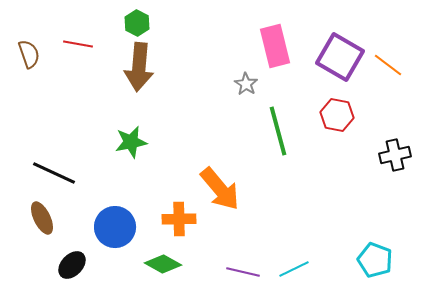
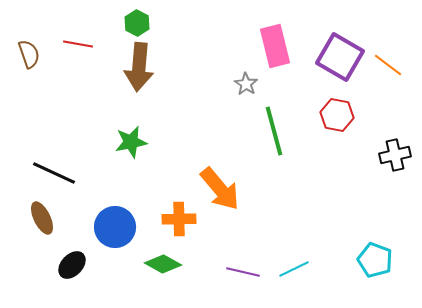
green line: moved 4 px left
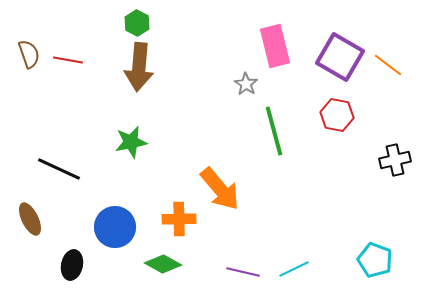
red line: moved 10 px left, 16 px down
black cross: moved 5 px down
black line: moved 5 px right, 4 px up
brown ellipse: moved 12 px left, 1 px down
black ellipse: rotated 32 degrees counterclockwise
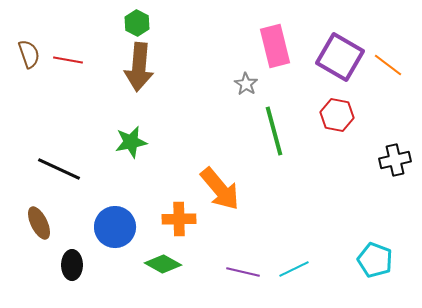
brown ellipse: moved 9 px right, 4 px down
black ellipse: rotated 12 degrees counterclockwise
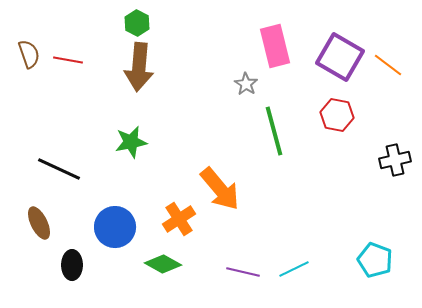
orange cross: rotated 32 degrees counterclockwise
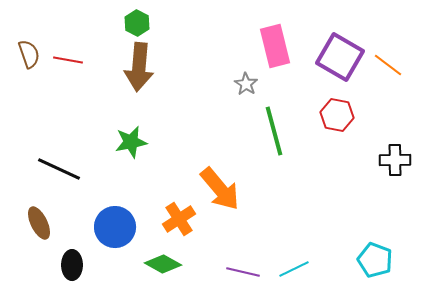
black cross: rotated 12 degrees clockwise
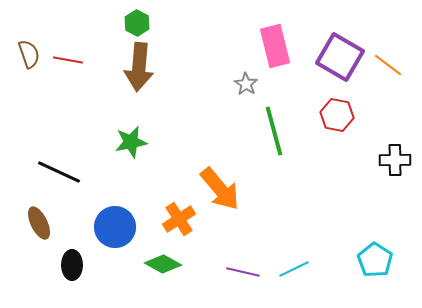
black line: moved 3 px down
cyan pentagon: rotated 12 degrees clockwise
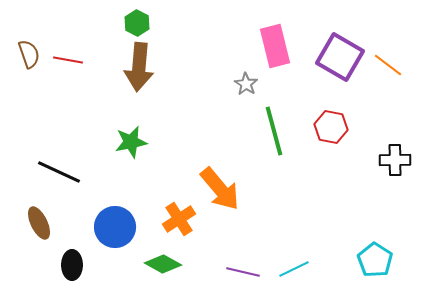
red hexagon: moved 6 px left, 12 px down
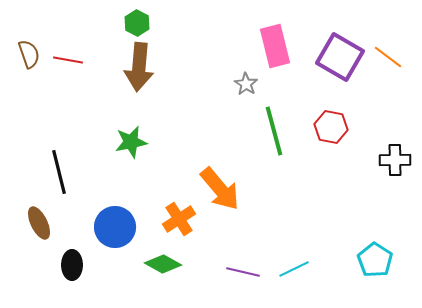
orange line: moved 8 px up
black line: rotated 51 degrees clockwise
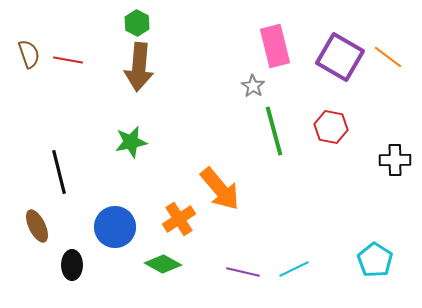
gray star: moved 7 px right, 2 px down
brown ellipse: moved 2 px left, 3 px down
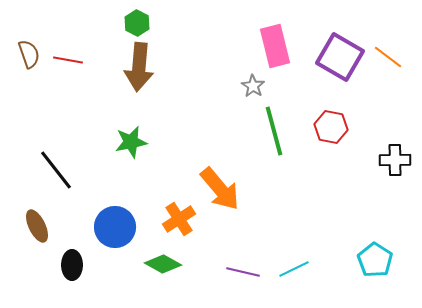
black line: moved 3 px left, 2 px up; rotated 24 degrees counterclockwise
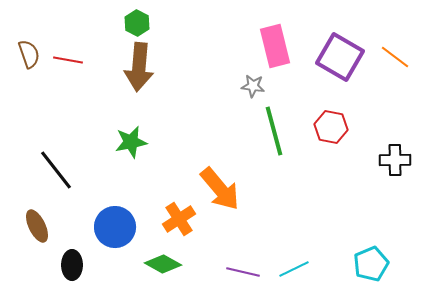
orange line: moved 7 px right
gray star: rotated 25 degrees counterclockwise
cyan pentagon: moved 4 px left, 4 px down; rotated 16 degrees clockwise
